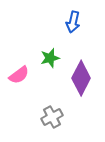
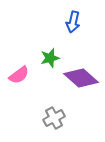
purple diamond: rotated 76 degrees counterclockwise
gray cross: moved 2 px right, 1 px down
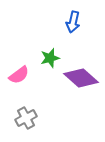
gray cross: moved 28 px left
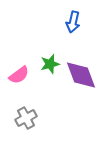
green star: moved 6 px down
purple diamond: moved 3 px up; rotated 28 degrees clockwise
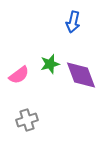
gray cross: moved 1 px right, 2 px down; rotated 10 degrees clockwise
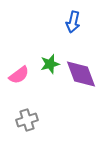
purple diamond: moved 1 px up
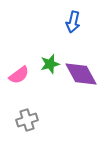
purple diamond: rotated 8 degrees counterclockwise
